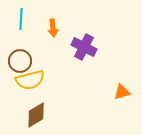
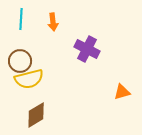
orange arrow: moved 6 px up
purple cross: moved 3 px right, 2 px down
yellow semicircle: moved 1 px left, 1 px up
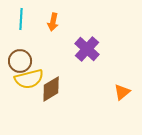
orange arrow: rotated 18 degrees clockwise
purple cross: rotated 15 degrees clockwise
orange triangle: rotated 24 degrees counterclockwise
brown diamond: moved 15 px right, 26 px up
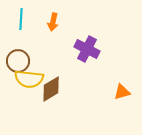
purple cross: rotated 15 degrees counterclockwise
brown circle: moved 2 px left
yellow semicircle: rotated 20 degrees clockwise
orange triangle: rotated 24 degrees clockwise
